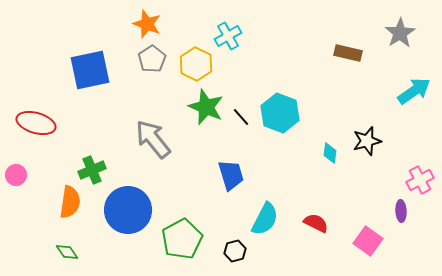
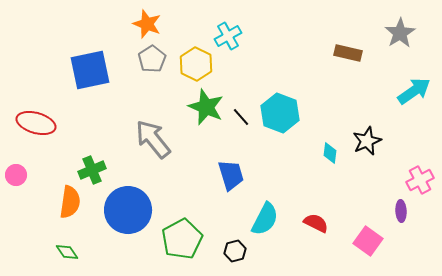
black star: rotated 8 degrees counterclockwise
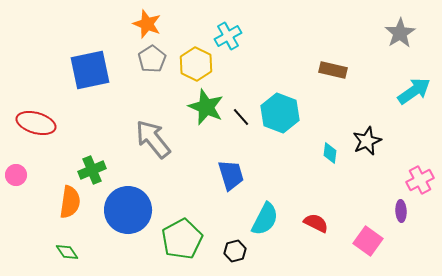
brown rectangle: moved 15 px left, 17 px down
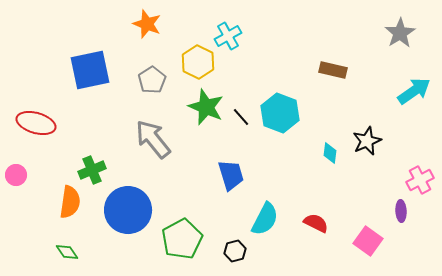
gray pentagon: moved 21 px down
yellow hexagon: moved 2 px right, 2 px up
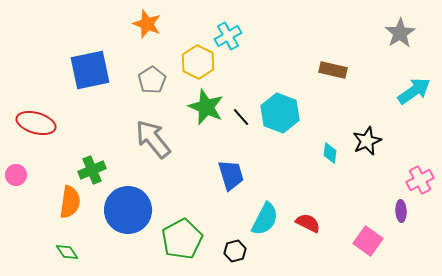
red semicircle: moved 8 px left
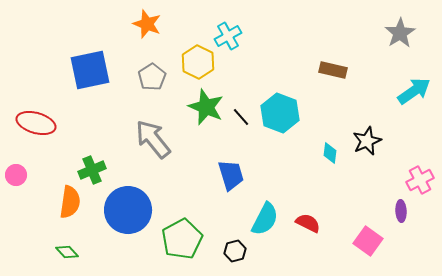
gray pentagon: moved 3 px up
green diamond: rotated 10 degrees counterclockwise
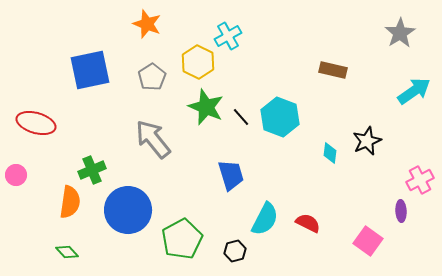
cyan hexagon: moved 4 px down
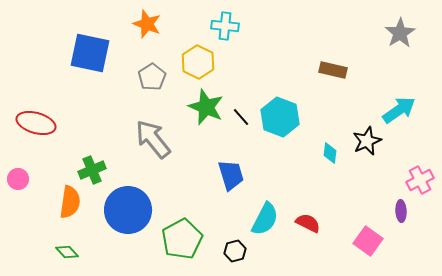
cyan cross: moved 3 px left, 10 px up; rotated 36 degrees clockwise
blue square: moved 17 px up; rotated 24 degrees clockwise
cyan arrow: moved 15 px left, 19 px down
pink circle: moved 2 px right, 4 px down
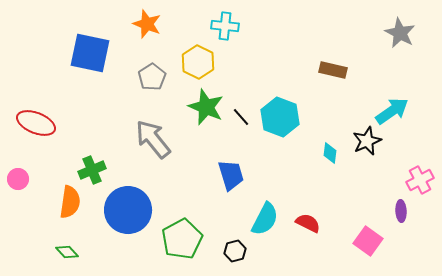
gray star: rotated 12 degrees counterclockwise
cyan arrow: moved 7 px left, 1 px down
red ellipse: rotated 6 degrees clockwise
